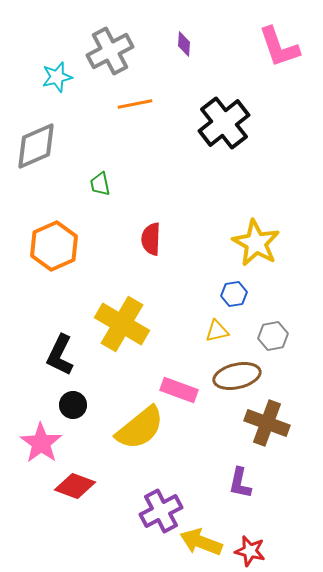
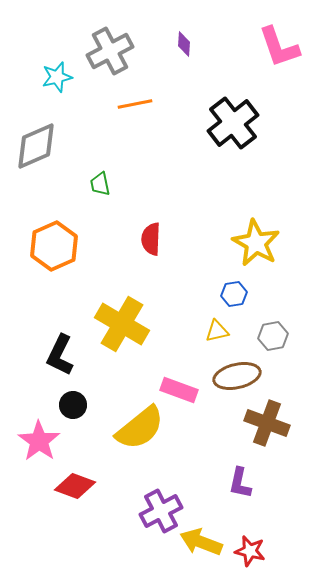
black cross: moved 9 px right
pink star: moved 2 px left, 2 px up
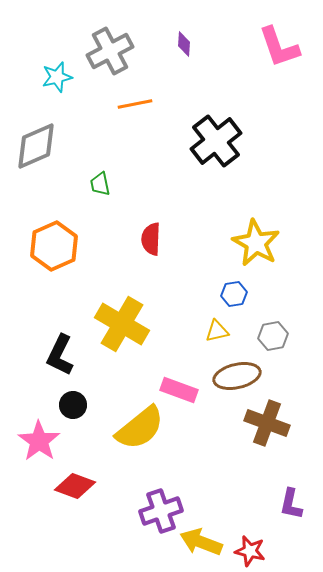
black cross: moved 17 px left, 18 px down
purple L-shape: moved 51 px right, 21 px down
purple cross: rotated 9 degrees clockwise
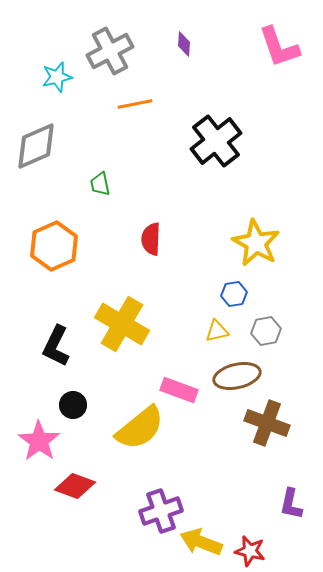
gray hexagon: moved 7 px left, 5 px up
black L-shape: moved 4 px left, 9 px up
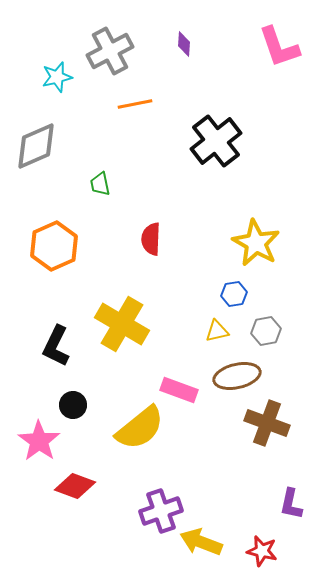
red star: moved 12 px right
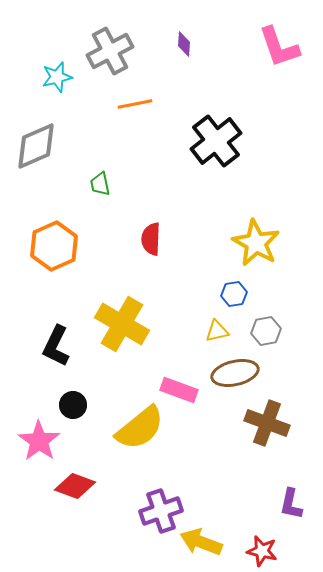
brown ellipse: moved 2 px left, 3 px up
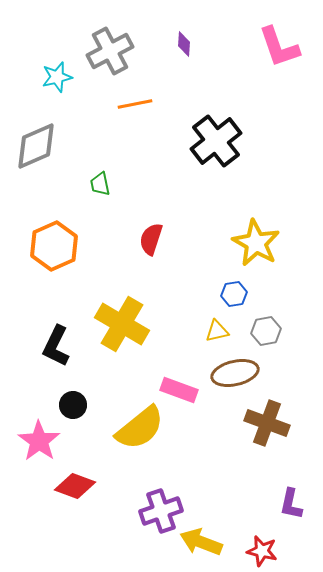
red semicircle: rotated 16 degrees clockwise
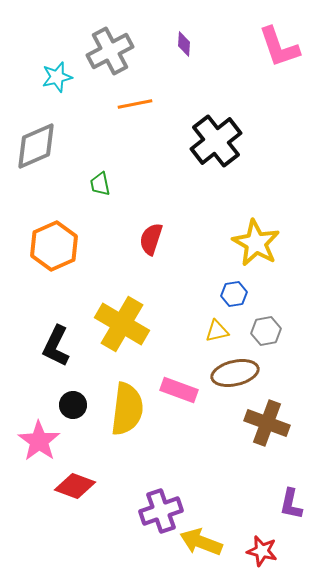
yellow semicircle: moved 13 px left, 19 px up; rotated 44 degrees counterclockwise
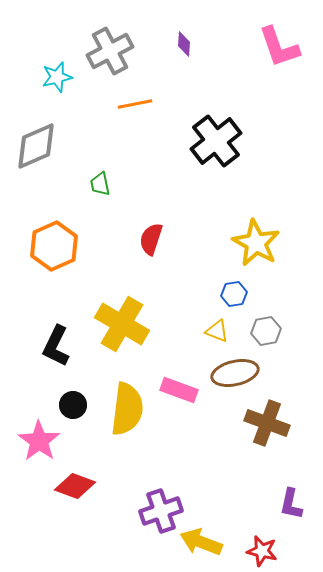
yellow triangle: rotated 35 degrees clockwise
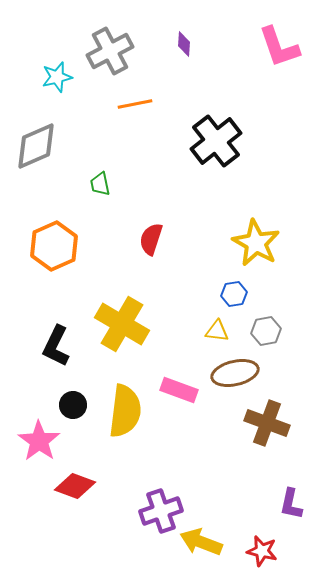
yellow triangle: rotated 15 degrees counterclockwise
yellow semicircle: moved 2 px left, 2 px down
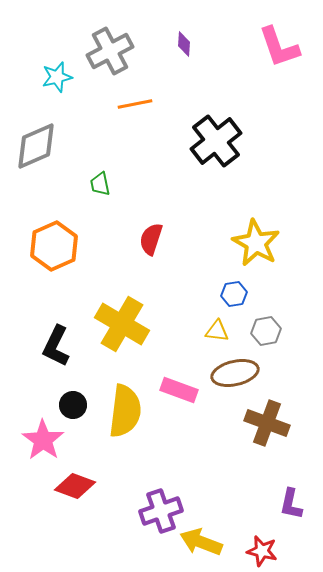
pink star: moved 4 px right, 1 px up
